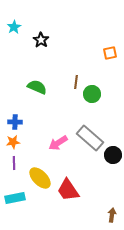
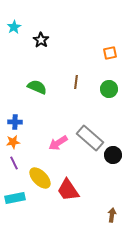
green circle: moved 17 px right, 5 px up
purple line: rotated 24 degrees counterclockwise
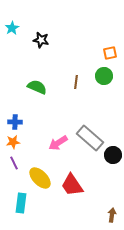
cyan star: moved 2 px left, 1 px down
black star: rotated 21 degrees counterclockwise
green circle: moved 5 px left, 13 px up
red trapezoid: moved 4 px right, 5 px up
cyan rectangle: moved 6 px right, 5 px down; rotated 72 degrees counterclockwise
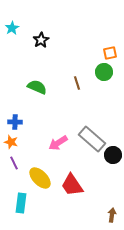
black star: rotated 28 degrees clockwise
green circle: moved 4 px up
brown line: moved 1 px right, 1 px down; rotated 24 degrees counterclockwise
gray rectangle: moved 2 px right, 1 px down
orange star: moved 2 px left; rotated 24 degrees clockwise
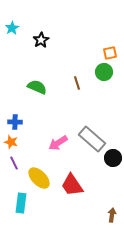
black circle: moved 3 px down
yellow ellipse: moved 1 px left
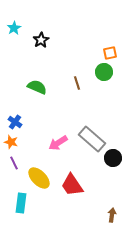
cyan star: moved 2 px right
blue cross: rotated 32 degrees clockwise
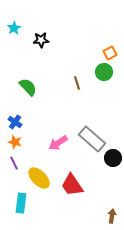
black star: rotated 28 degrees clockwise
orange square: rotated 16 degrees counterclockwise
green semicircle: moved 9 px left; rotated 24 degrees clockwise
orange star: moved 4 px right
brown arrow: moved 1 px down
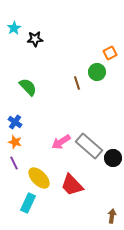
black star: moved 6 px left, 1 px up
green circle: moved 7 px left
gray rectangle: moved 3 px left, 7 px down
pink arrow: moved 3 px right, 1 px up
red trapezoid: rotated 10 degrees counterclockwise
cyan rectangle: moved 7 px right; rotated 18 degrees clockwise
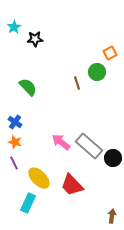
cyan star: moved 1 px up
pink arrow: rotated 72 degrees clockwise
